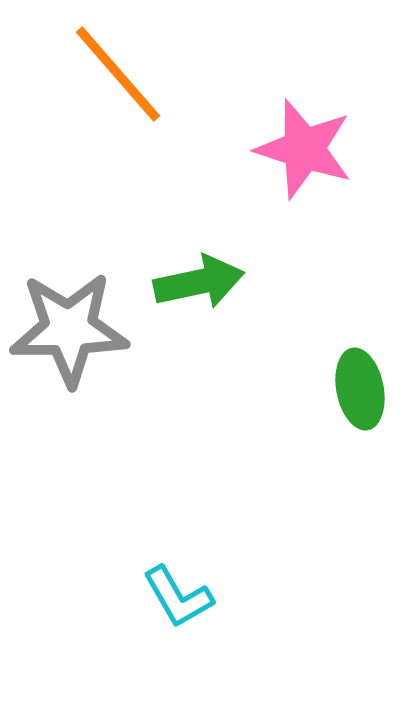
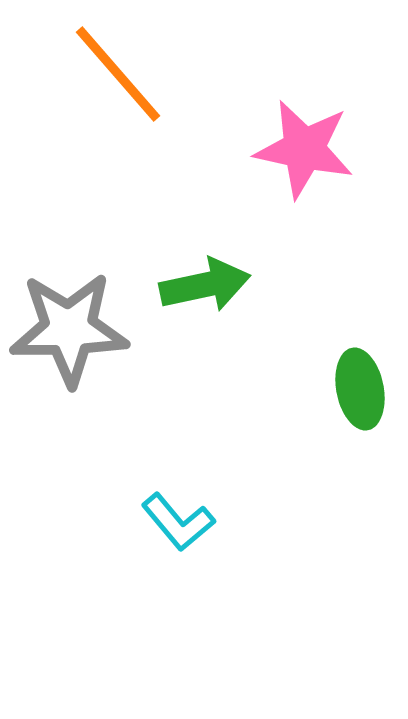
pink star: rotated 6 degrees counterclockwise
green arrow: moved 6 px right, 3 px down
cyan L-shape: moved 75 px up; rotated 10 degrees counterclockwise
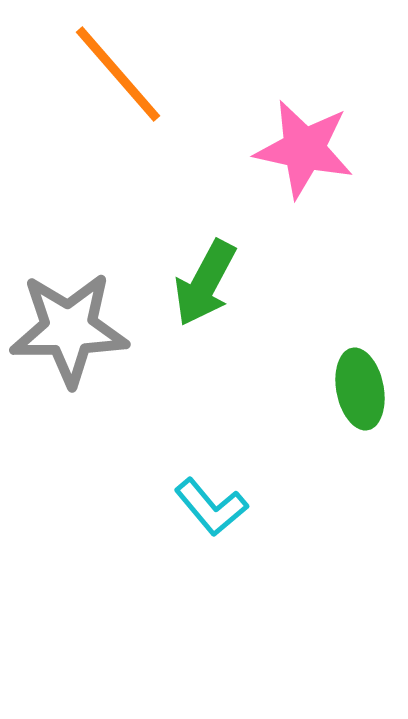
green arrow: moved 2 px up; rotated 130 degrees clockwise
cyan L-shape: moved 33 px right, 15 px up
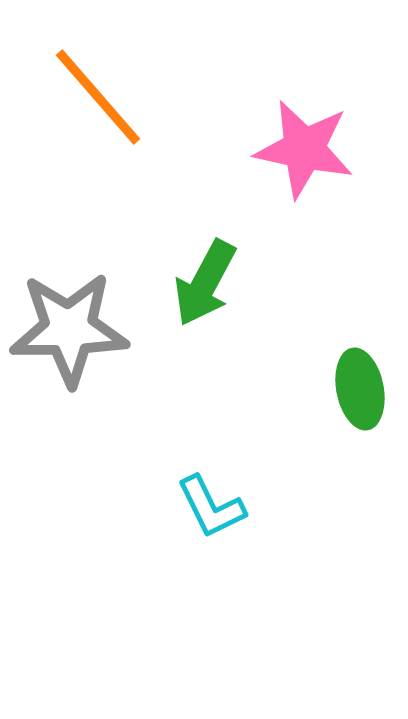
orange line: moved 20 px left, 23 px down
cyan L-shape: rotated 14 degrees clockwise
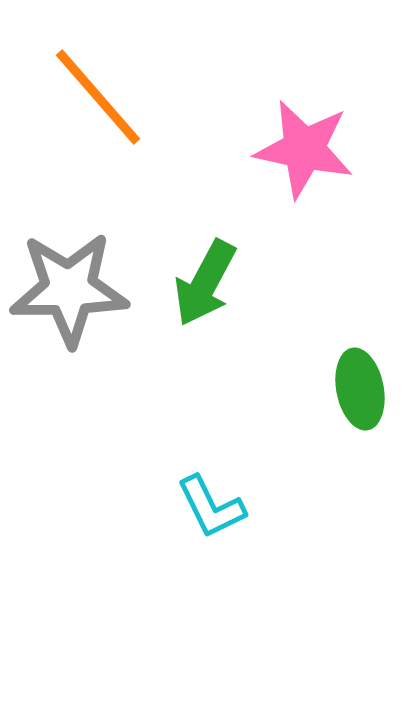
gray star: moved 40 px up
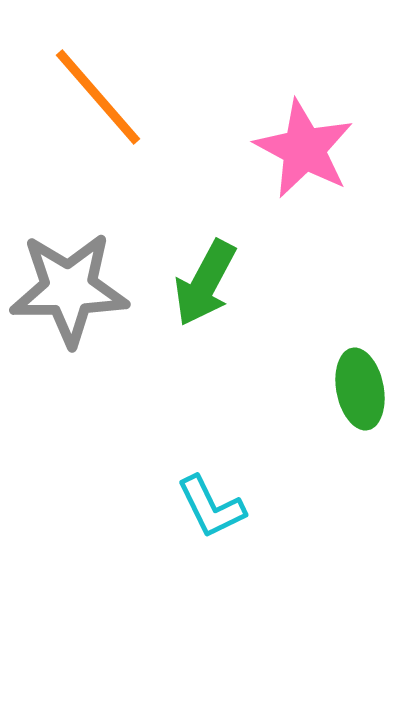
pink star: rotated 16 degrees clockwise
